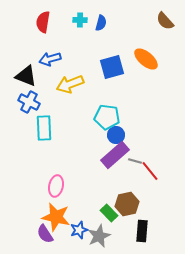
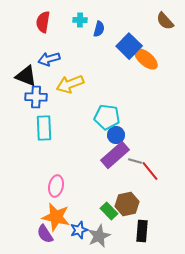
blue semicircle: moved 2 px left, 6 px down
blue arrow: moved 1 px left
blue square: moved 17 px right, 21 px up; rotated 30 degrees counterclockwise
blue cross: moved 7 px right, 5 px up; rotated 25 degrees counterclockwise
green rectangle: moved 2 px up
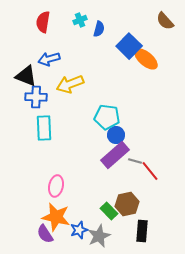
cyan cross: rotated 24 degrees counterclockwise
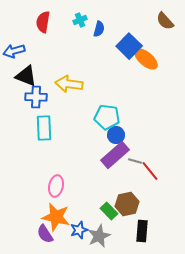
blue arrow: moved 35 px left, 8 px up
yellow arrow: moved 1 px left; rotated 28 degrees clockwise
